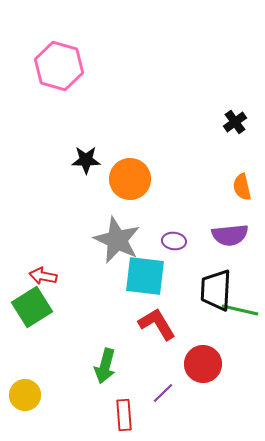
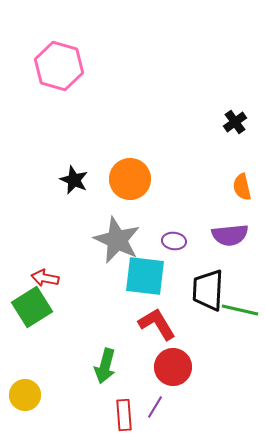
black star: moved 12 px left, 20 px down; rotated 24 degrees clockwise
red arrow: moved 2 px right, 2 px down
black trapezoid: moved 8 px left
red circle: moved 30 px left, 3 px down
purple line: moved 8 px left, 14 px down; rotated 15 degrees counterclockwise
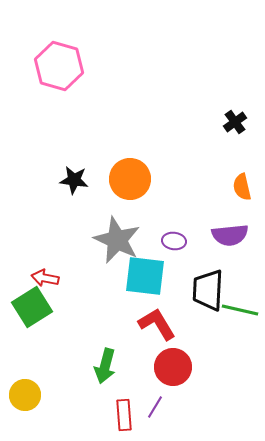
black star: rotated 16 degrees counterclockwise
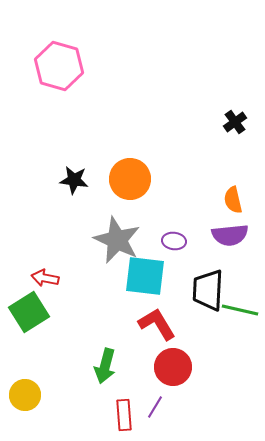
orange semicircle: moved 9 px left, 13 px down
green square: moved 3 px left, 5 px down
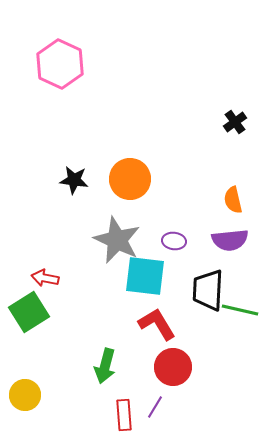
pink hexagon: moved 1 px right, 2 px up; rotated 9 degrees clockwise
purple semicircle: moved 5 px down
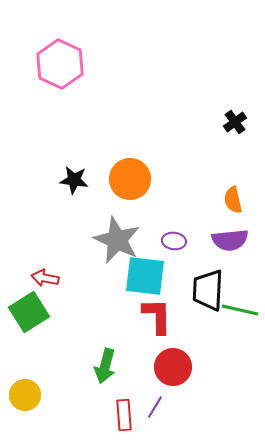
red L-shape: moved 8 px up; rotated 30 degrees clockwise
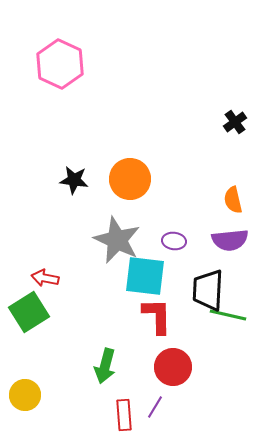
green line: moved 12 px left, 5 px down
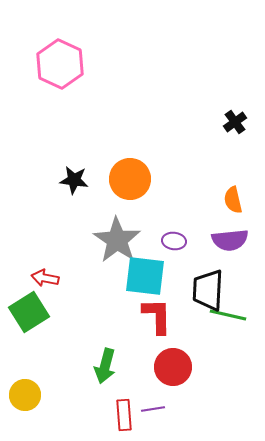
gray star: rotated 9 degrees clockwise
purple line: moved 2 px left, 2 px down; rotated 50 degrees clockwise
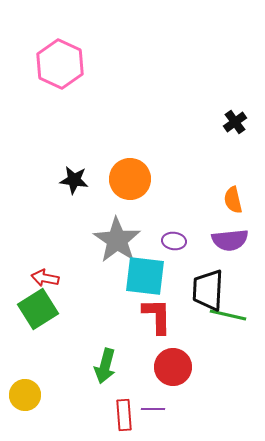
green square: moved 9 px right, 3 px up
purple line: rotated 10 degrees clockwise
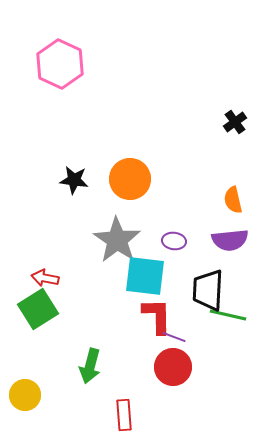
green arrow: moved 15 px left
purple line: moved 21 px right, 72 px up; rotated 20 degrees clockwise
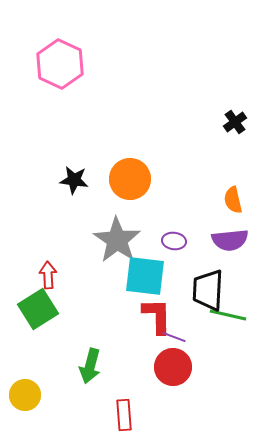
red arrow: moved 3 px right, 3 px up; rotated 76 degrees clockwise
